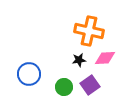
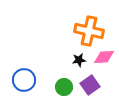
pink diamond: moved 1 px left, 1 px up
blue circle: moved 5 px left, 6 px down
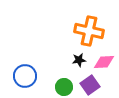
pink diamond: moved 5 px down
blue circle: moved 1 px right, 4 px up
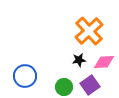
orange cross: rotated 36 degrees clockwise
